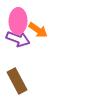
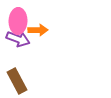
orange arrow: rotated 36 degrees counterclockwise
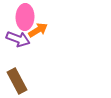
pink ellipse: moved 7 px right, 4 px up
orange arrow: rotated 30 degrees counterclockwise
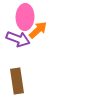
orange arrow: rotated 12 degrees counterclockwise
brown rectangle: rotated 20 degrees clockwise
